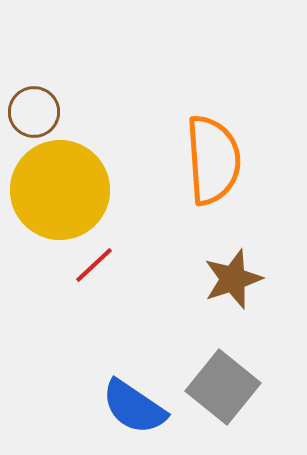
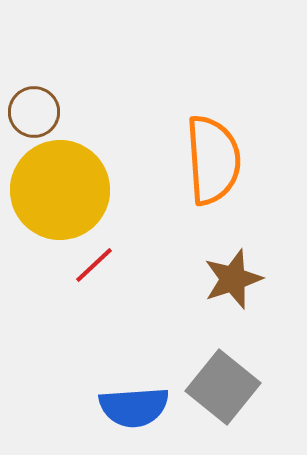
blue semicircle: rotated 38 degrees counterclockwise
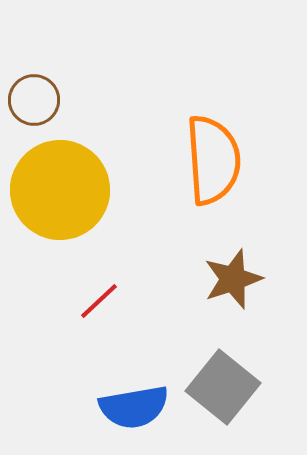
brown circle: moved 12 px up
red line: moved 5 px right, 36 px down
blue semicircle: rotated 6 degrees counterclockwise
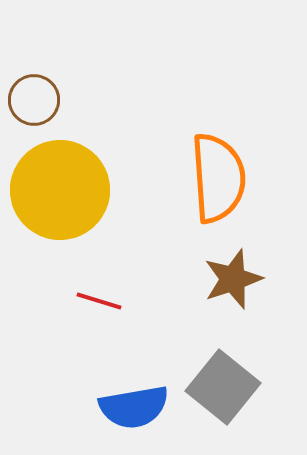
orange semicircle: moved 5 px right, 18 px down
red line: rotated 60 degrees clockwise
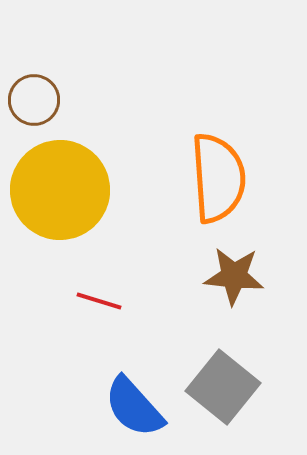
brown star: moved 1 px right, 3 px up; rotated 24 degrees clockwise
blue semicircle: rotated 58 degrees clockwise
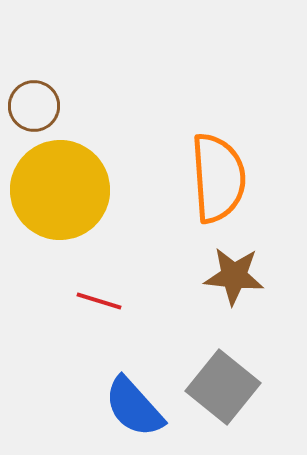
brown circle: moved 6 px down
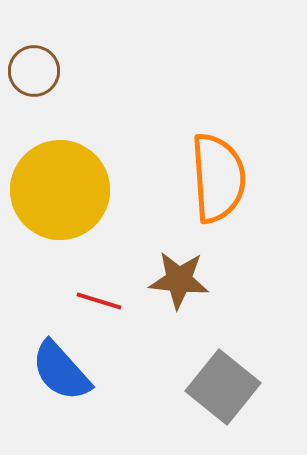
brown circle: moved 35 px up
brown star: moved 55 px left, 4 px down
blue semicircle: moved 73 px left, 36 px up
